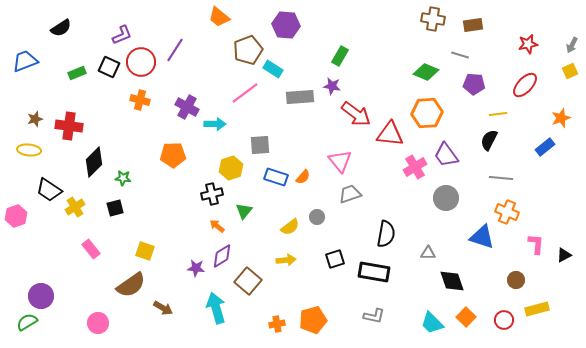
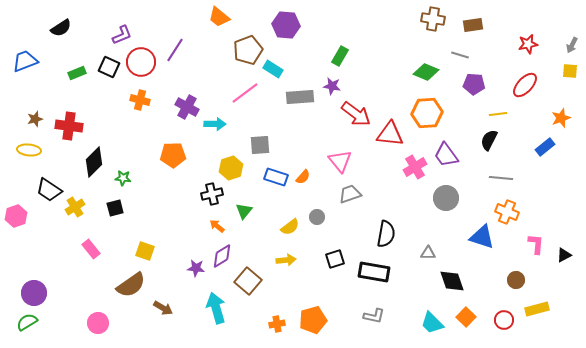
yellow square at (570, 71): rotated 28 degrees clockwise
purple circle at (41, 296): moved 7 px left, 3 px up
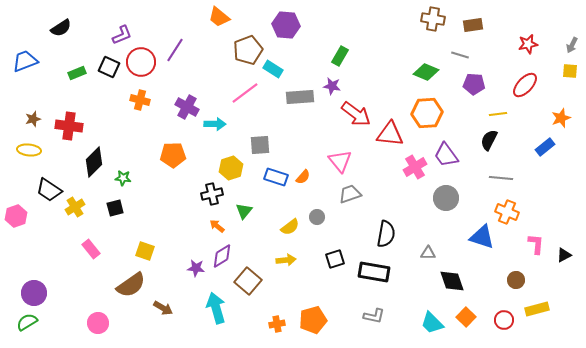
brown star at (35, 119): moved 2 px left
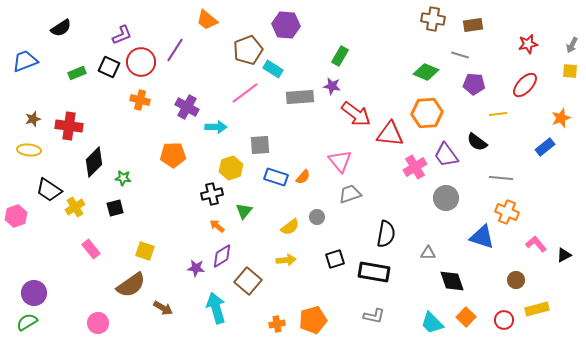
orange trapezoid at (219, 17): moved 12 px left, 3 px down
cyan arrow at (215, 124): moved 1 px right, 3 px down
black semicircle at (489, 140): moved 12 px left, 2 px down; rotated 80 degrees counterclockwise
pink L-shape at (536, 244): rotated 45 degrees counterclockwise
